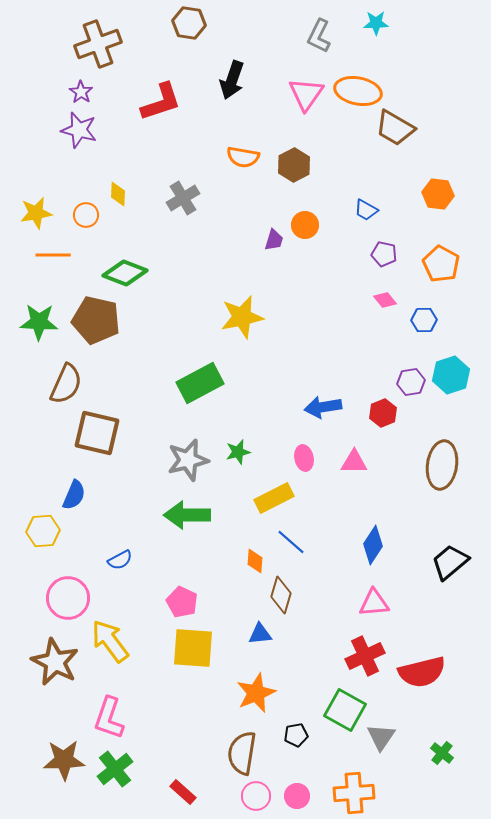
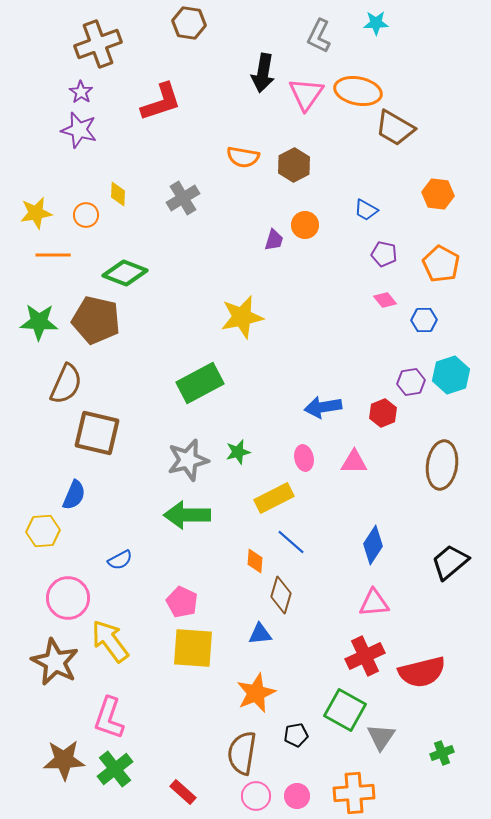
black arrow at (232, 80): moved 31 px right, 7 px up; rotated 9 degrees counterclockwise
green cross at (442, 753): rotated 30 degrees clockwise
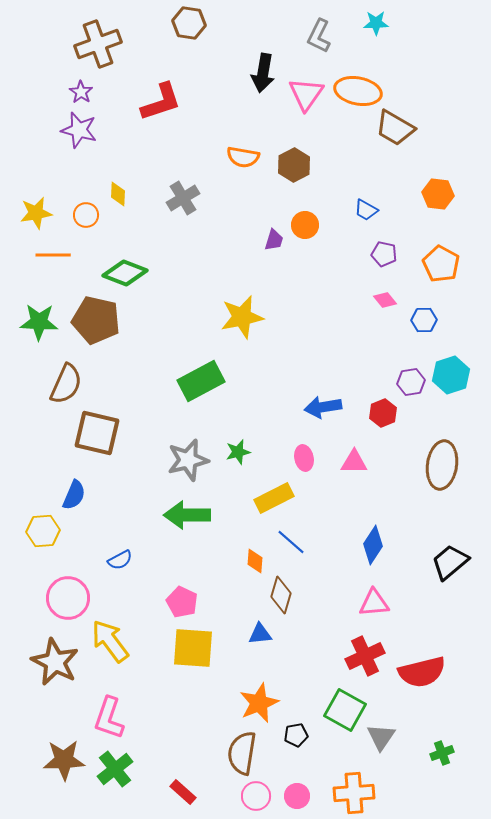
green rectangle at (200, 383): moved 1 px right, 2 px up
orange star at (256, 693): moved 3 px right, 10 px down
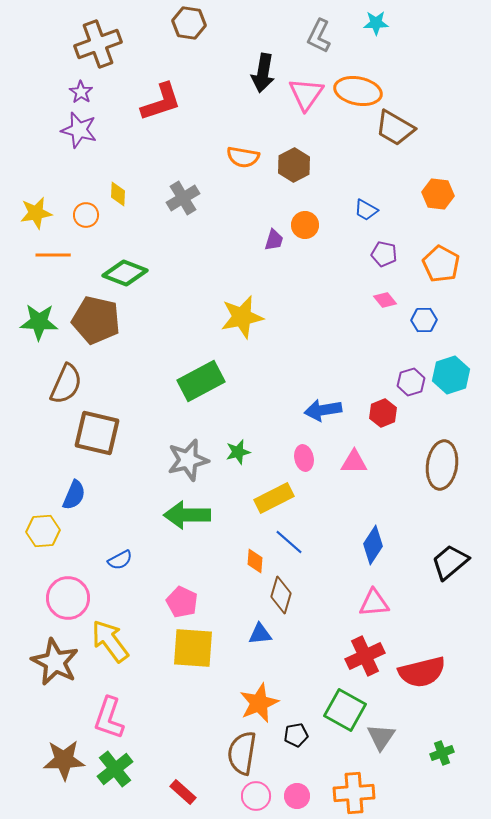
purple hexagon at (411, 382): rotated 8 degrees counterclockwise
blue arrow at (323, 407): moved 3 px down
blue line at (291, 542): moved 2 px left
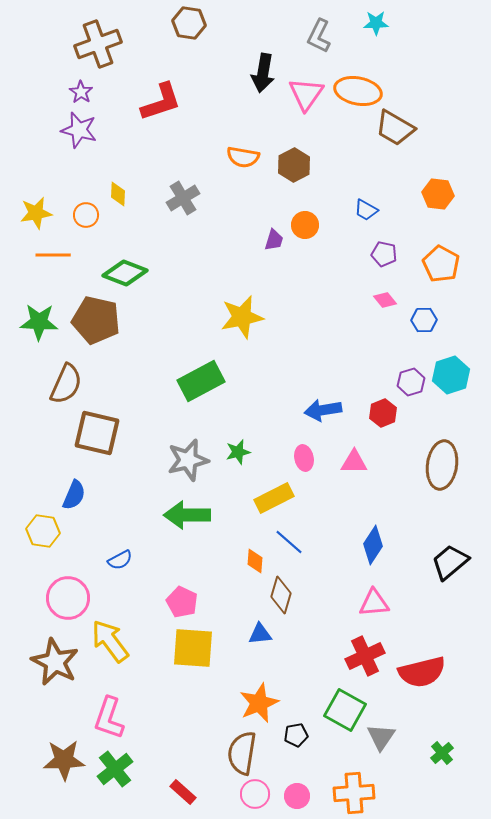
yellow hexagon at (43, 531): rotated 12 degrees clockwise
green cross at (442, 753): rotated 20 degrees counterclockwise
pink circle at (256, 796): moved 1 px left, 2 px up
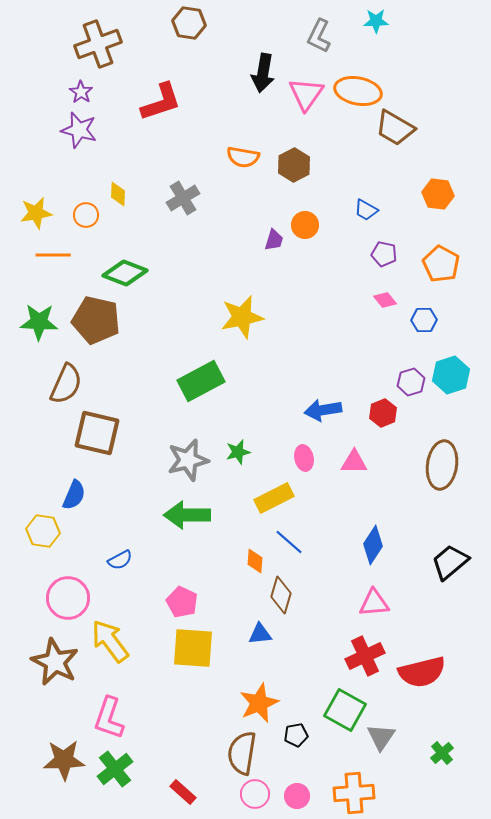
cyan star at (376, 23): moved 2 px up
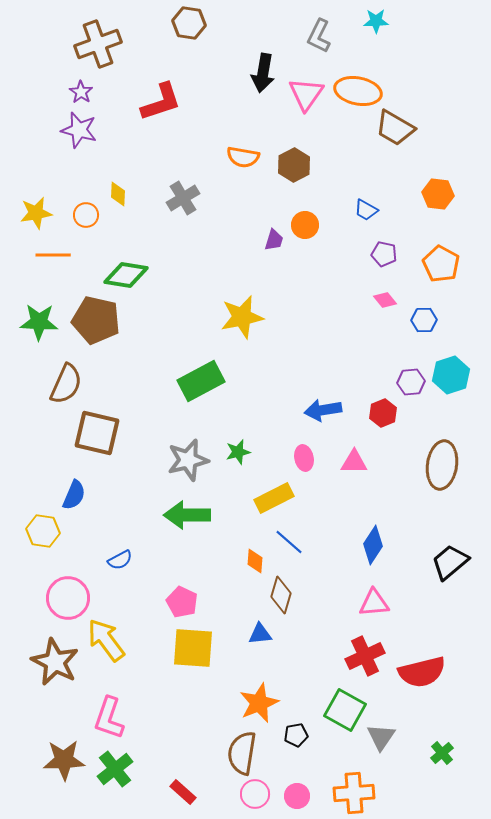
green diamond at (125, 273): moved 1 px right, 2 px down; rotated 12 degrees counterclockwise
purple hexagon at (411, 382): rotated 12 degrees clockwise
yellow arrow at (110, 641): moved 4 px left, 1 px up
